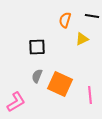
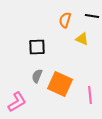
yellow triangle: rotated 48 degrees clockwise
pink L-shape: moved 1 px right
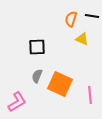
orange semicircle: moved 6 px right, 1 px up
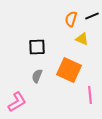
black line: rotated 32 degrees counterclockwise
orange square: moved 9 px right, 14 px up
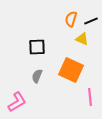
black line: moved 1 px left, 5 px down
orange square: moved 2 px right
pink line: moved 2 px down
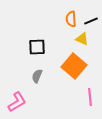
orange semicircle: rotated 21 degrees counterclockwise
orange square: moved 3 px right, 4 px up; rotated 15 degrees clockwise
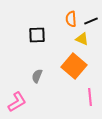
black square: moved 12 px up
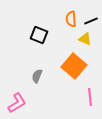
black square: moved 2 px right; rotated 24 degrees clockwise
yellow triangle: moved 3 px right
pink L-shape: moved 1 px down
